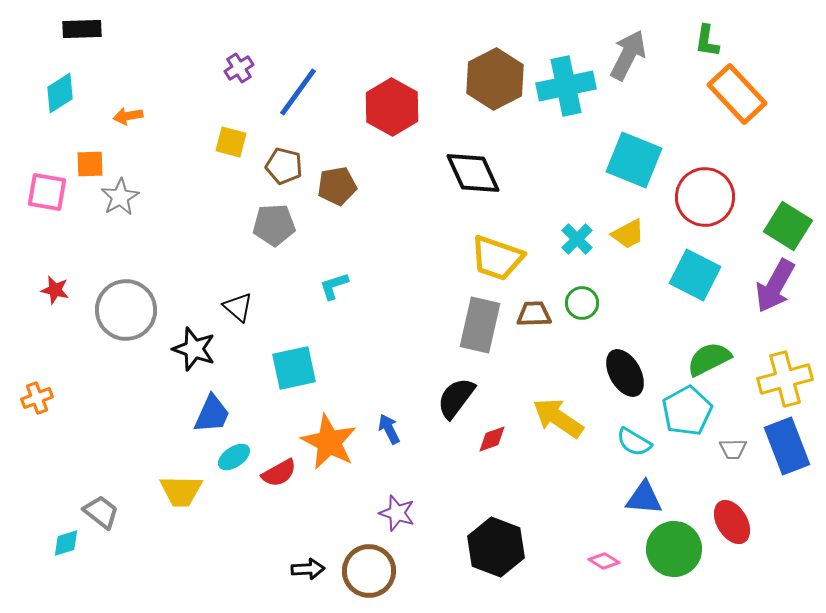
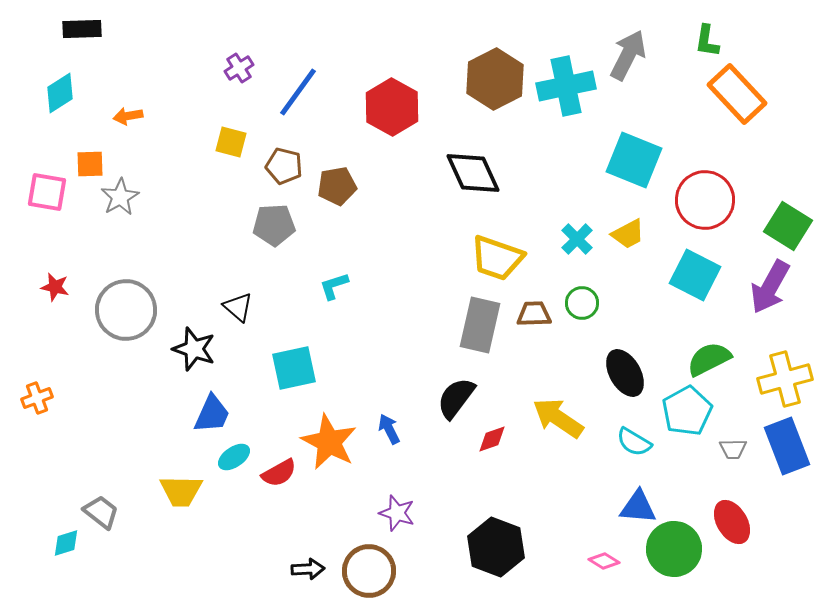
red circle at (705, 197): moved 3 px down
purple arrow at (775, 286): moved 5 px left, 1 px down
red star at (55, 290): moved 3 px up
blue triangle at (644, 498): moved 6 px left, 9 px down
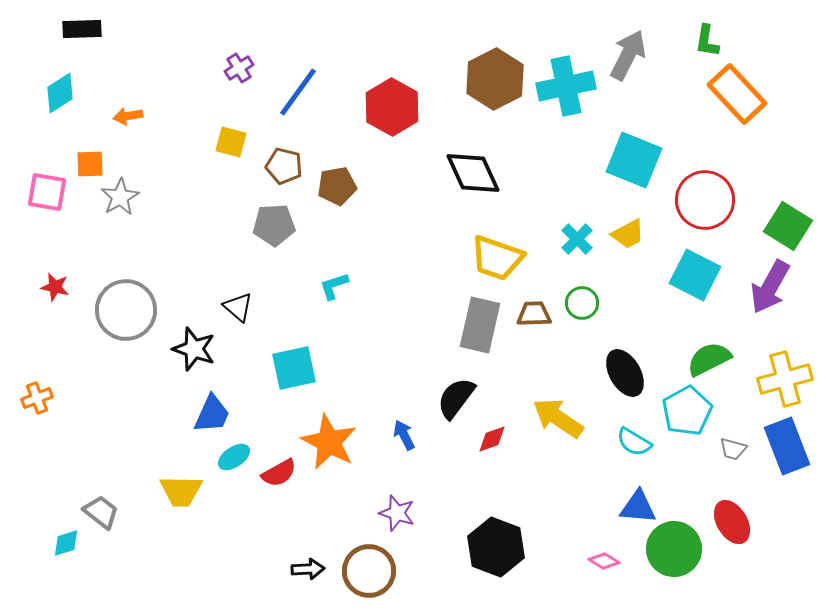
blue arrow at (389, 429): moved 15 px right, 6 px down
gray trapezoid at (733, 449): rotated 16 degrees clockwise
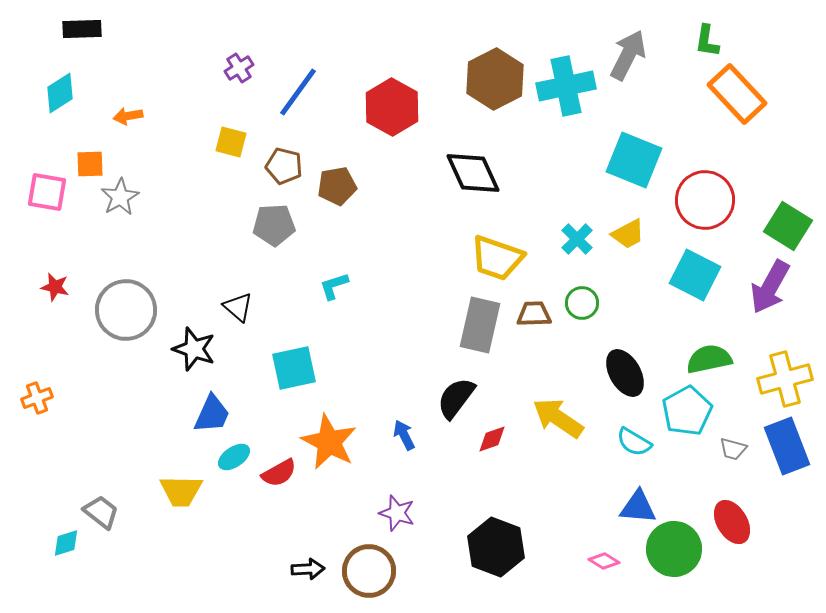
green semicircle at (709, 359): rotated 15 degrees clockwise
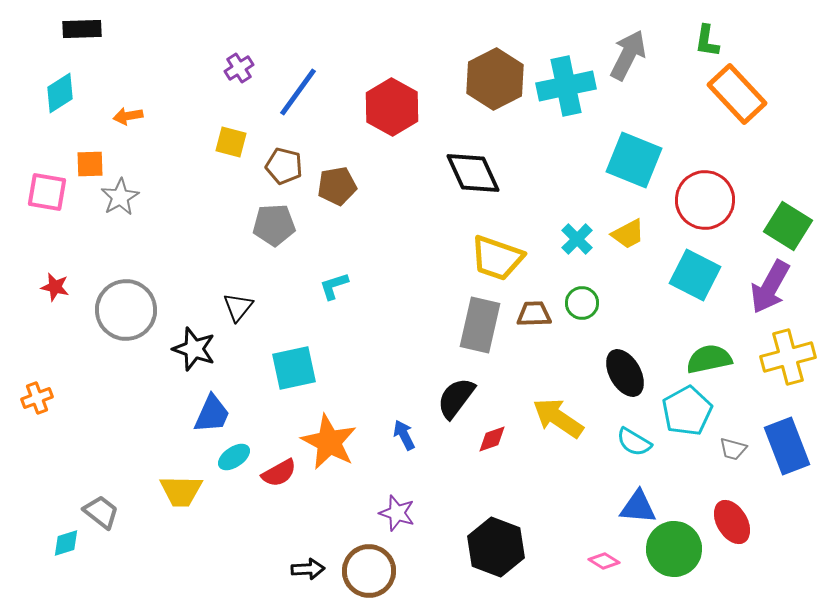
black triangle at (238, 307): rotated 28 degrees clockwise
yellow cross at (785, 379): moved 3 px right, 22 px up
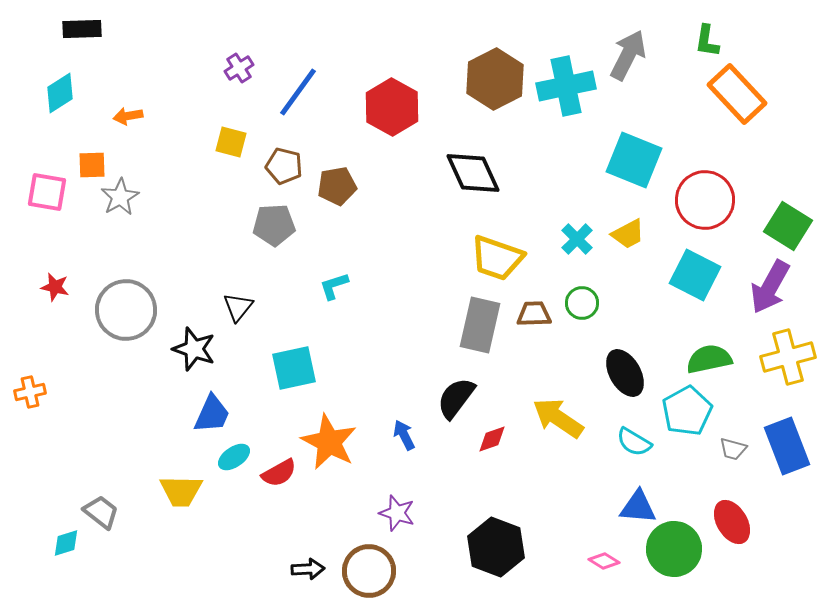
orange square at (90, 164): moved 2 px right, 1 px down
orange cross at (37, 398): moved 7 px left, 6 px up; rotated 8 degrees clockwise
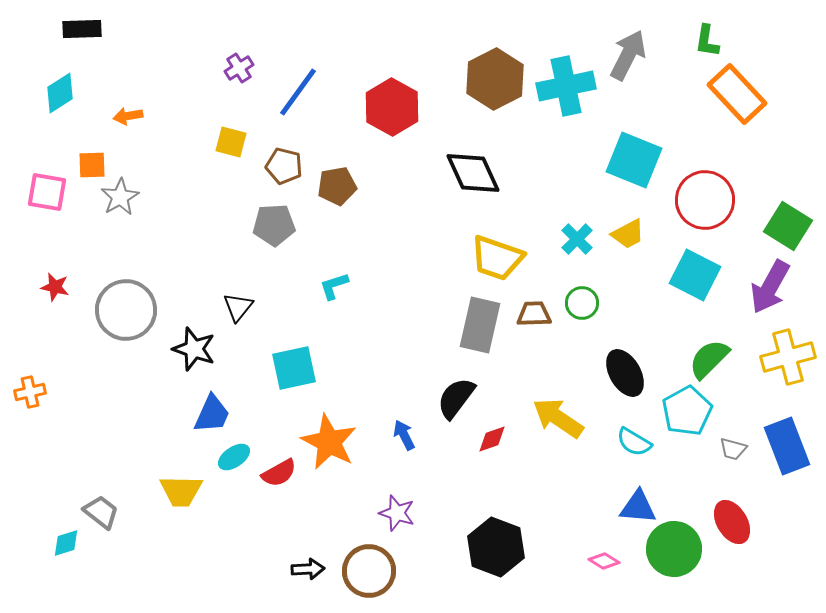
green semicircle at (709, 359): rotated 33 degrees counterclockwise
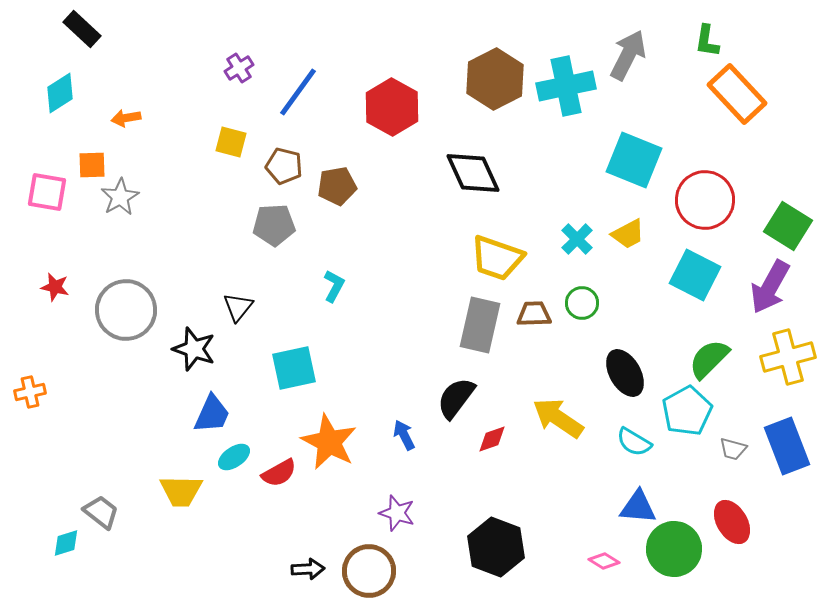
black rectangle at (82, 29): rotated 45 degrees clockwise
orange arrow at (128, 116): moved 2 px left, 2 px down
cyan L-shape at (334, 286): rotated 136 degrees clockwise
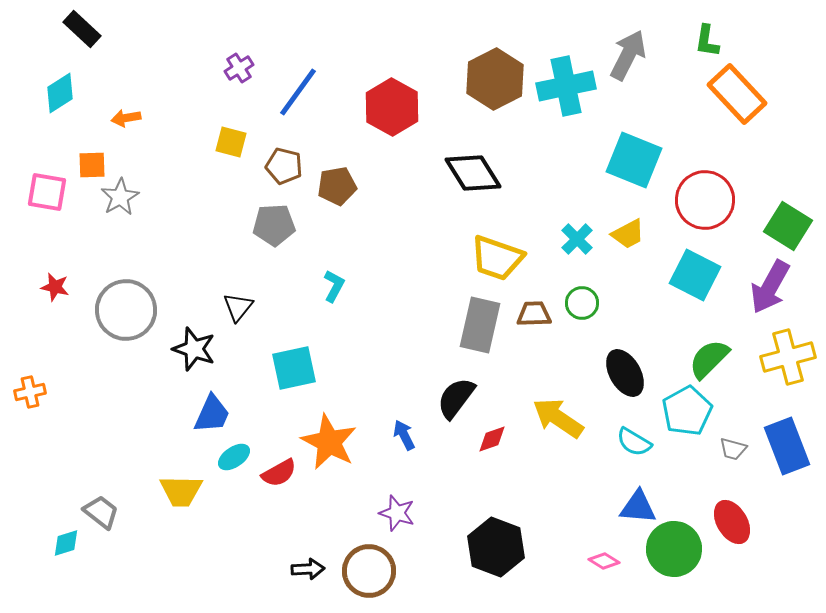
black diamond at (473, 173): rotated 8 degrees counterclockwise
